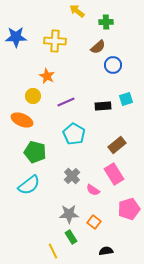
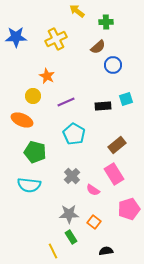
yellow cross: moved 1 px right, 2 px up; rotated 30 degrees counterclockwise
cyan semicircle: rotated 45 degrees clockwise
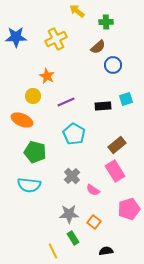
pink rectangle: moved 1 px right, 3 px up
green rectangle: moved 2 px right, 1 px down
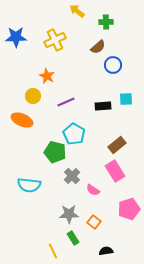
yellow cross: moved 1 px left, 1 px down
cyan square: rotated 16 degrees clockwise
green pentagon: moved 20 px right
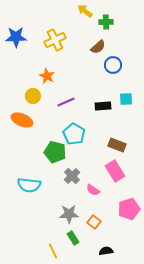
yellow arrow: moved 8 px right
brown rectangle: rotated 60 degrees clockwise
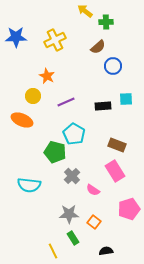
blue circle: moved 1 px down
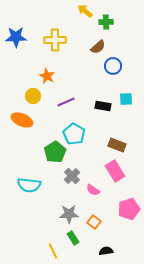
yellow cross: rotated 25 degrees clockwise
black rectangle: rotated 14 degrees clockwise
green pentagon: rotated 25 degrees clockwise
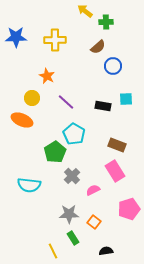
yellow circle: moved 1 px left, 2 px down
purple line: rotated 66 degrees clockwise
pink semicircle: rotated 120 degrees clockwise
